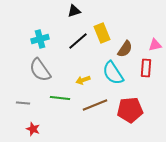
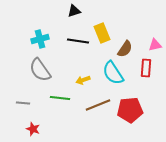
black line: rotated 50 degrees clockwise
brown line: moved 3 px right
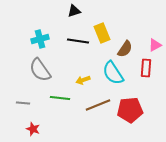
pink triangle: rotated 16 degrees counterclockwise
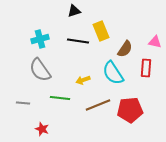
yellow rectangle: moved 1 px left, 2 px up
pink triangle: moved 3 px up; rotated 40 degrees clockwise
red star: moved 9 px right
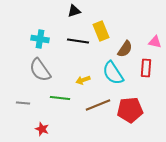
cyan cross: rotated 24 degrees clockwise
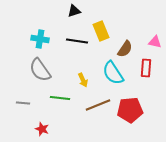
black line: moved 1 px left
yellow arrow: rotated 96 degrees counterclockwise
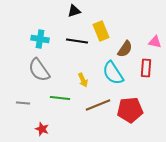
gray semicircle: moved 1 px left
